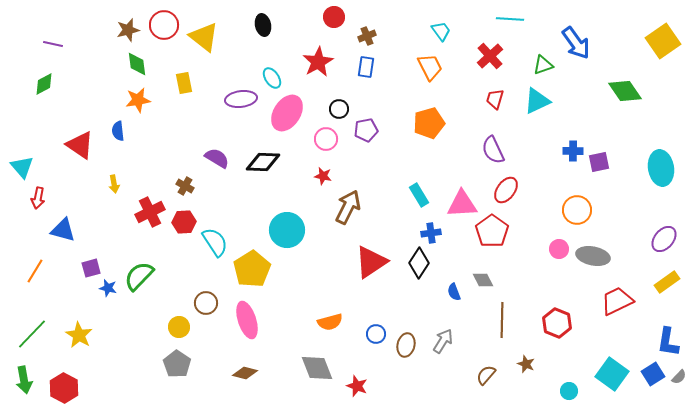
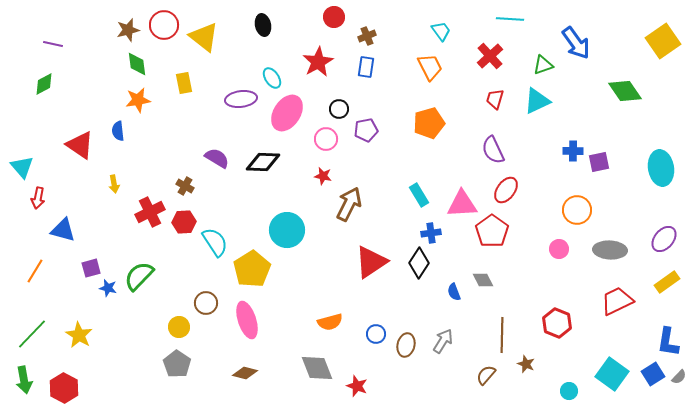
brown arrow at (348, 207): moved 1 px right, 3 px up
gray ellipse at (593, 256): moved 17 px right, 6 px up; rotated 8 degrees counterclockwise
brown line at (502, 320): moved 15 px down
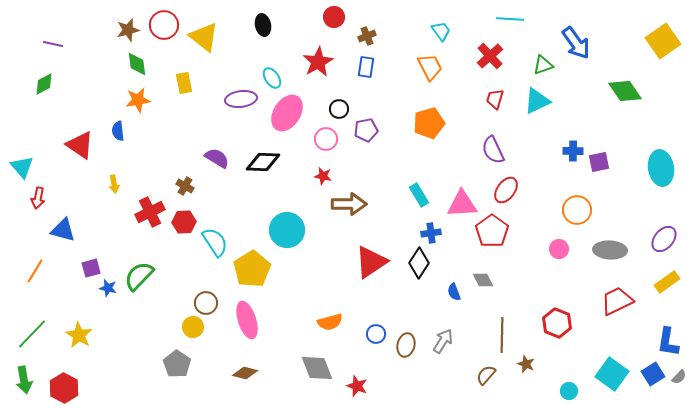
brown arrow at (349, 204): rotated 64 degrees clockwise
yellow circle at (179, 327): moved 14 px right
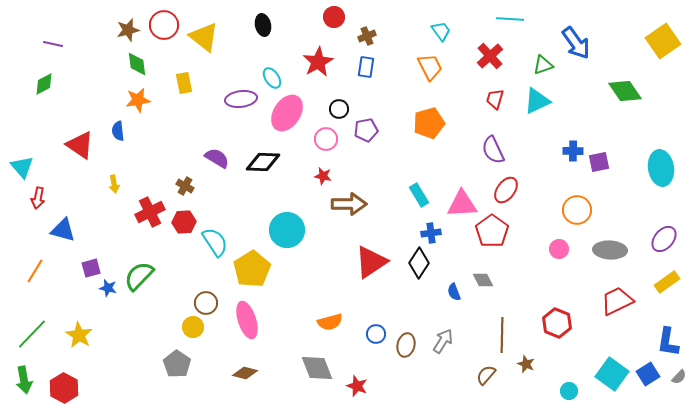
blue square at (653, 374): moved 5 px left
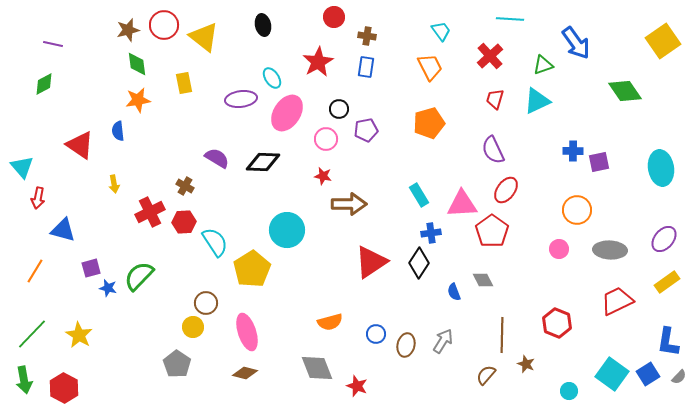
brown cross at (367, 36): rotated 30 degrees clockwise
pink ellipse at (247, 320): moved 12 px down
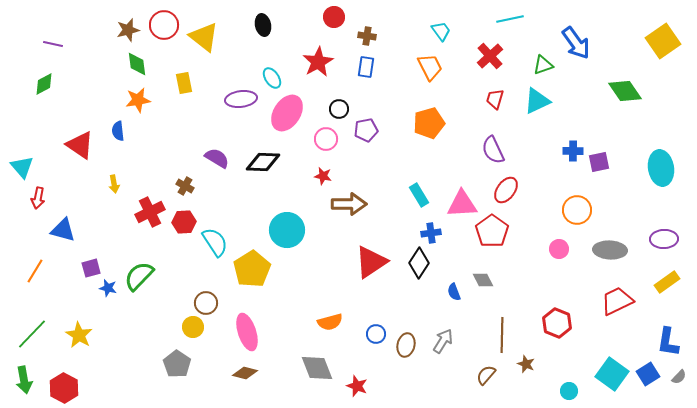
cyan line at (510, 19): rotated 16 degrees counterclockwise
purple ellipse at (664, 239): rotated 48 degrees clockwise
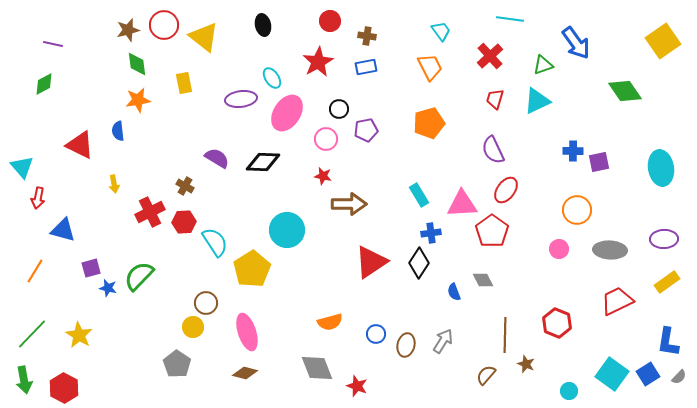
red circle at (334, 17): moved 4 px left, 4 px down
cyan line at (510, 19): rotated 20 degrees clockwise
blue rectangle at (366, 67): rotated 70 degrees clockwise
red triangle at (80, 145): rotated 8 degrees counterclockwise
brown line at (502, 335): moved 3 px right
